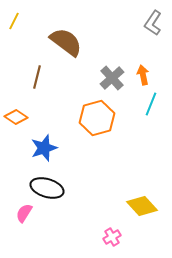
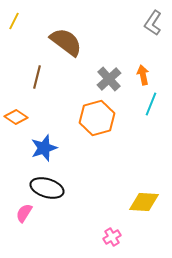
gray cross: moved 3 px left, 1 px down
yellow diamond: moved 2 px right, 4 px up; rotated 44 degrees counterclockwise
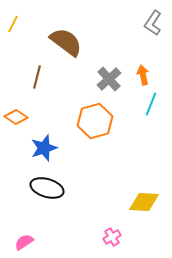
yellow line: moved 1 px left, 3 px down
orange hexagon: moved 2 px left, 3 px down
pink semicircle: moved 29 px down; rotated 24 degrees clockwise
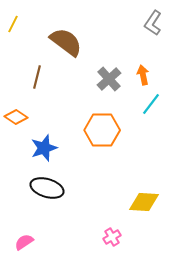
cyan line: rotated 15 degrees clockwise
orange hexagon: moved 7 px right, 9 px down; rotated 16 degrees clockwise
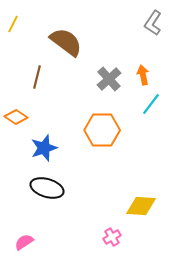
yellow diamond: moved 3 px left, 4 px down
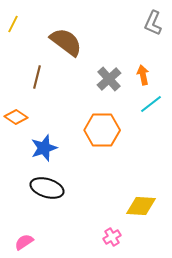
gray L-shape: rotated 10 degrees counterclockwise
cyan line: rotated 15 degrees clockwise
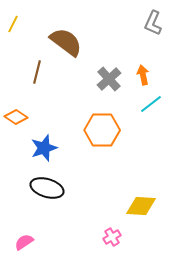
brown line: moved 5 px up
